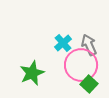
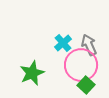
green square: moved 3 px left, 1 px down
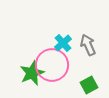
gray arrow: moved 1 px left
pink circle: moved 29 px left
green square: moved 3 px right; rotated 18 degrees clockwise
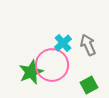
green star: moved 1 px left, 1 px up
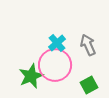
cyan cross: moved 6 px left
pink circle: moved 3 px right
green star: moved 4 px down
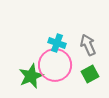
cyan cross: rotated 30 degrees counterclockwise
green square: moved 1 px right, 11 px up
